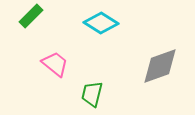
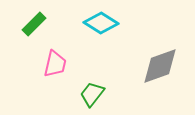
green rectangle: moved 3 px right, 8 px down
pink trapezoid: rotated 64 degrees clockwise
green trapezoid: rotated 24 degrees clockwise
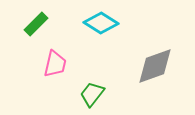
green rectangle: moved 2 px right
gray diamond: moved 5 px left
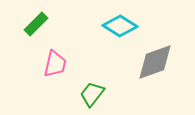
cyan diamond: moved 19 px right, 3 px down
gray diamond: moved 4 px up
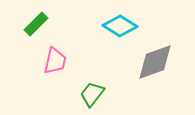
pink trapezoid: moved 3 px up
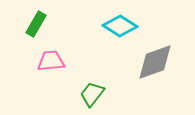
green rectangle: rotated 15 degrees counterclockwise
pink trapezoid: moved 4 px left; rotated 108 degrees counterclockwise
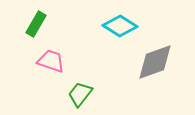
pink trapezoid: rotated 24 degrees clockwise
green trapezoid: moved 12 px left
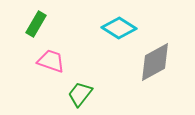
cyan diamond: moved 1 px left, 2 px down
gray diamond: rotated 9 degrees counterclockwise
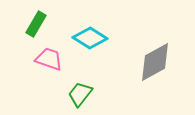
cyan diamond: moved 29 px left, 10 px down
pink trapezoid: moved 2 px left, 2 px up
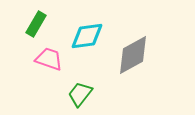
cyan diamond: moved 3 px left, 2 px up; rotated 40 degrees counterclockwise
gray diamond: moved 22 px left, 7 px up
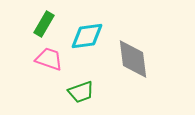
green rectangle: moved 8 px right
gray diamond: moved 4 px down; rotated 69 degrees counterclockwise
green trapezoid: moved 1 px right, 2 px up; rotated 148 degrees counterclockwise
